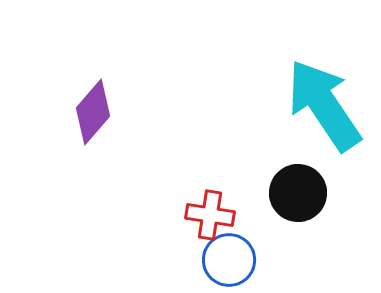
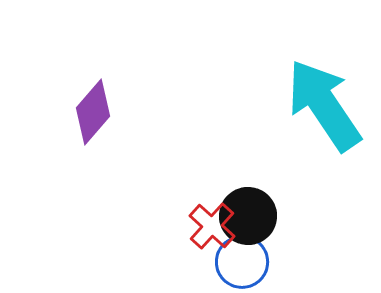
black circle: moved 50 px left, 23 px down
red cross: moved 2 px right, 11 px down; rotated 33 degrees clockwise
blue circle: moved 13 px right, 2 px down
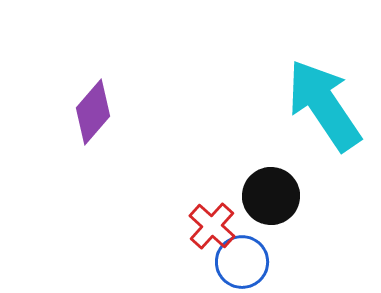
black circle: moved 23 px right, 20 px up
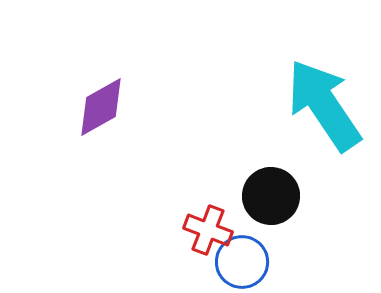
purple diamond: moved 8 px right, 5 px up; rotated 20 degrees clockwise
red cross: moved 4 px left, 4 px down; rotated 21 degrees counterclockwise
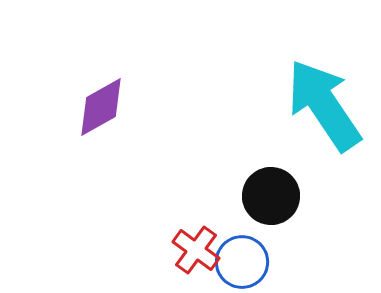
red cross: moved 12 px left, 20 px down; rotated 15 degrees clockwise
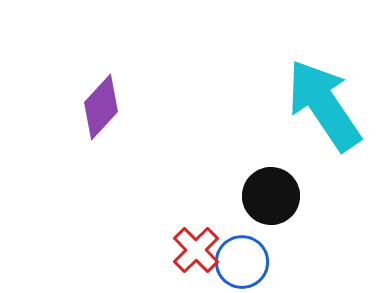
purple diamond: rotated 18 degrees counterclockwise
red cross: rotated 9 degrees clockwise
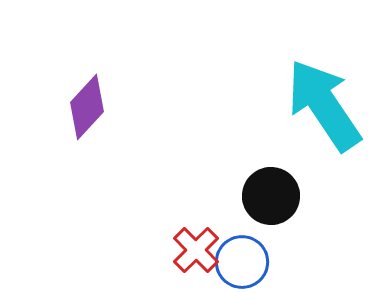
purple diamond: moved 14 px left
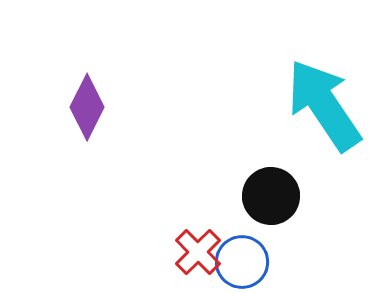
purple diamond: rotated 16 degrees counterclockwise
red cross: moved 2 px right, 2 px down
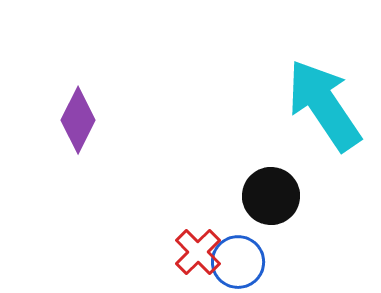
purple diamond: moved 9 px left, 13 px down
blue circle: moved 4 px left
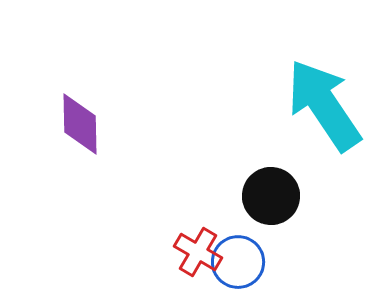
purple diamond: moved 2 px right, 4 px down; rotated 28 degrees counterclockwise
red cross: rotated 15 degrees counterclockwise
